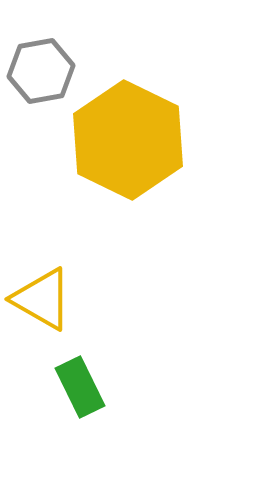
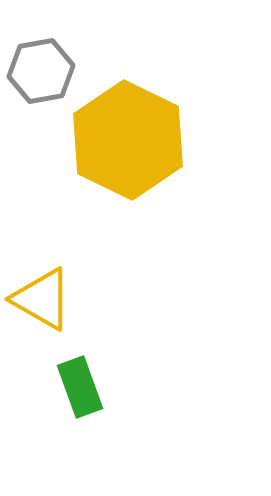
green rectangle: rotated 6 degrees clockwise
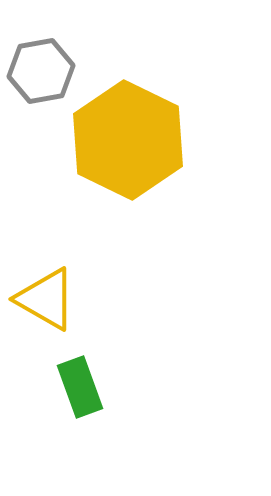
yellow triangle: moved 4 px right
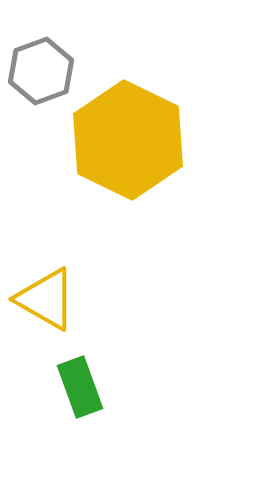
gray hexagon: rotated 10 degrees counterclockwise
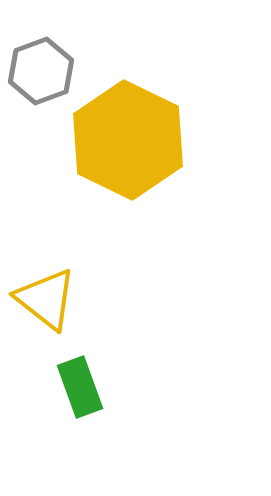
yellow triangle: rotated 8 degrees clockwise
